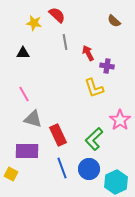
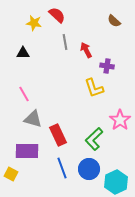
red arrow: moved 2 px left, 3 px up
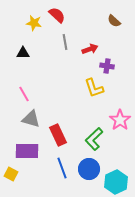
red arrow: moved 4 px right, 1 px up; rotated 98 degrees clockwise
gray triangle: moved 2 px left
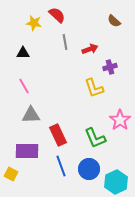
purple cross: moved 3 px right, 1 px down; rotated 24 degrees counterclockwise
pink line: moved 8 px up
gray triangle: moved 4 px up; rotated 18 degrees counterclockwise
green L-shape: moved 1 px right, 1 px up; rotated 70 degrees counterclockwise
blue line: moved 1 px left, 2 px up
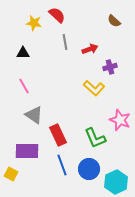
yellow L-shape: rotated 30 degrees counterclockwise
gray triangle: moved 3 px right; rotated 36 degrees clockwise
pink star: rotated 15 degrees counterclockwise
blue line: moved 1 px right, 1 px up
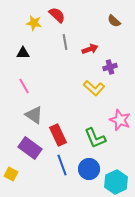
purple rectangle: moved 3 px right, 3 px up; rotated 35 degrees clockwise
